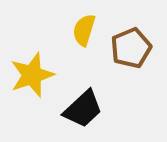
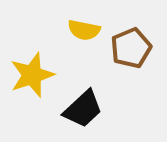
yellow semicircle: rotated 96 degrees counterclockwise
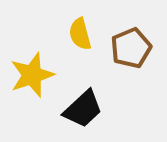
yellow semicircle: moved 4 px left, 4 px down; rotated 64 degrees clockwise
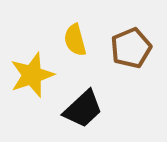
yellow semicircle: moved 5 px left, 6 px down
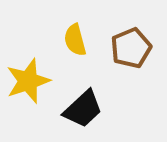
yellow star: moved 4 px left, 6 px down
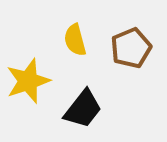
black trapezoid: rotated 9 degrees counterclockwise
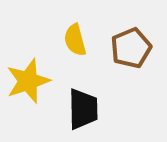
black trapezoid: rotated 39 degrees counterclockwise
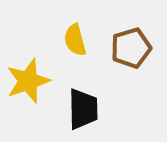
brown pentagon: rotated 6 degrees clockwise
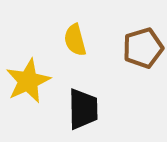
brown pentagon: moved 12 px right
yellow star: rotated 6 degrees counterclockwise
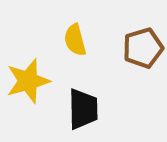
yellow star: rotated 9 degrees clockwise
